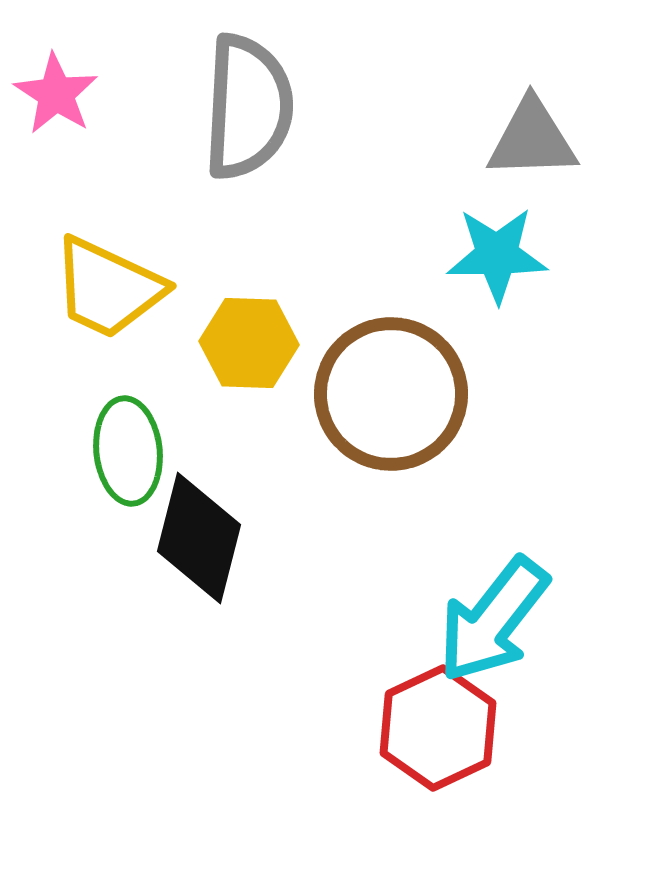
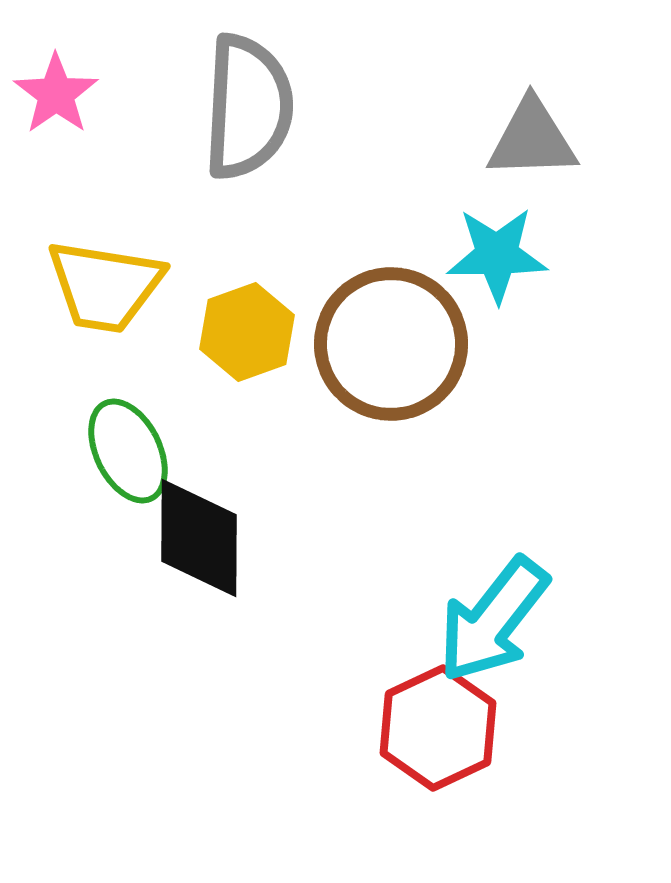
pink star: rotated 4 degrees clockwise
yellow trapezoid: moved 3 px left, 2 px up; rotated 16 degrees counterclockwise
yellow hexagon: moved 2 px left, 11 px up; rotated 22 degrees counterclockwise
brown circle: moved 50 px up
green ellipse: rotated 20 degrees counterclockwise
black diamond: rotated 14 degrees counterclockwise
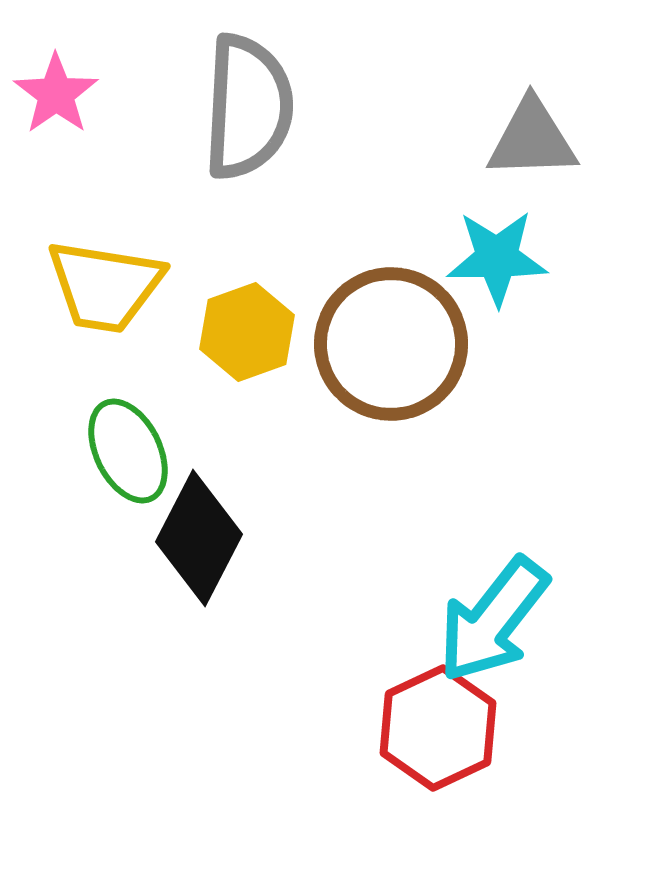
cyan star: moved 3 px down
black diamond: rotated 27 degrees clockwise
